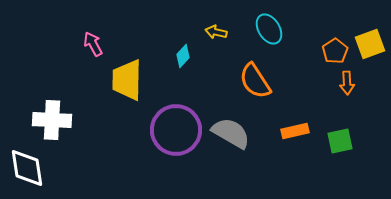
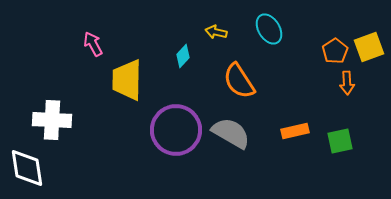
yellow square: moved 1 px left, 3 px down
orange semicircle: moved 16 px left
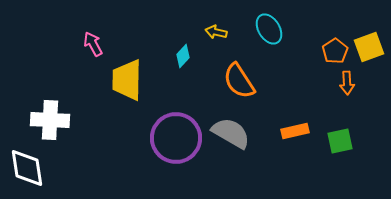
white cross: moved 2 px left
purple circle: moved 8 px down
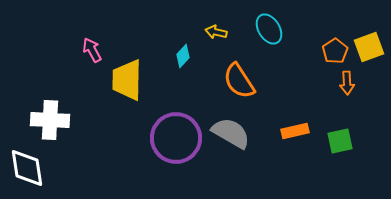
pink arrow: moved 1 px left, 6 px down
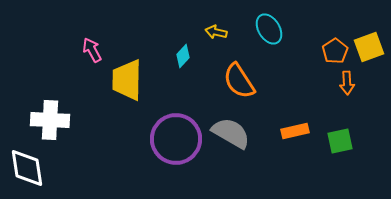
purple circle: moved 1 px down
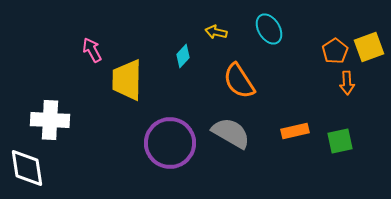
purple circle: moved 6 px left, 4 px down
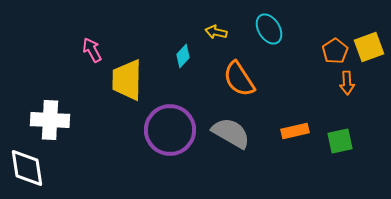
orange semicircle: moved 2 px up
purple circle: moved 13 px up
